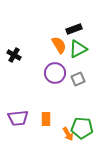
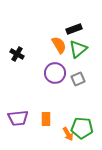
green triangle: rotated 12 degrees counterclockwise
black cross: moved 3 px right, 1 px up
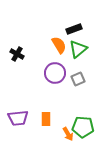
green pentagon: moved 1 px right, 1 px up
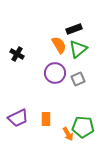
purple trapezoid: rotated 20 degrees counterclockwise
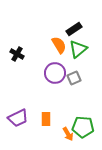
black rectangle: rotated 14 degrees counterclockwise
gray square: moved 4 px left, 1 px up
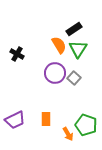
green triangle: rotated 18 degrees counterclockwise
gray square: rotated 24 degrees counterclockwise
purple trapezoid: moved 3 px left, 2 px down
green pentagon: moved 3 px right, 2 px up; rotated 15 degrees clockwise
